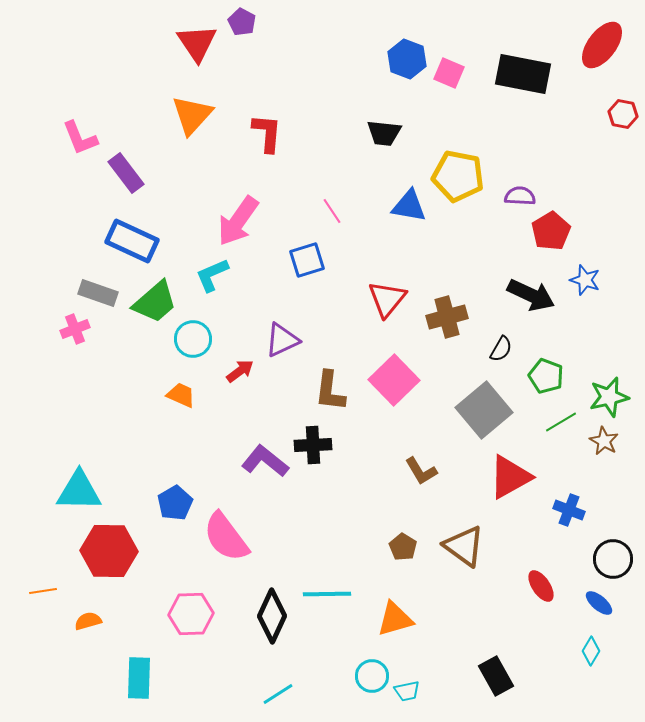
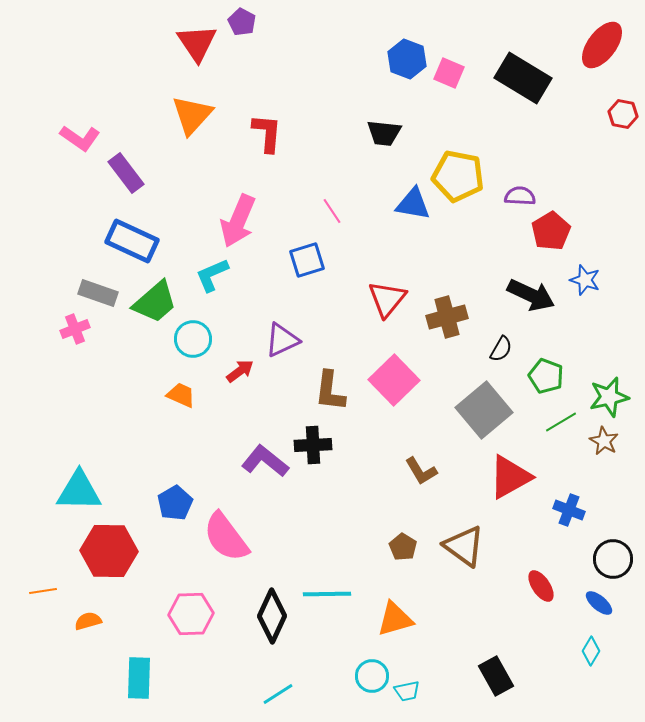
black rectangle at (523, 74): moved 4 px down; rotated 20 degrees clockwise
pink L-shape at (80, 138): rotated 33 degrees counterclockwise
blue triangle at (409, 206): moved 4 px right, 2 px up
pink arrow at (238, 221): rotated 12 degrees counterclockwise
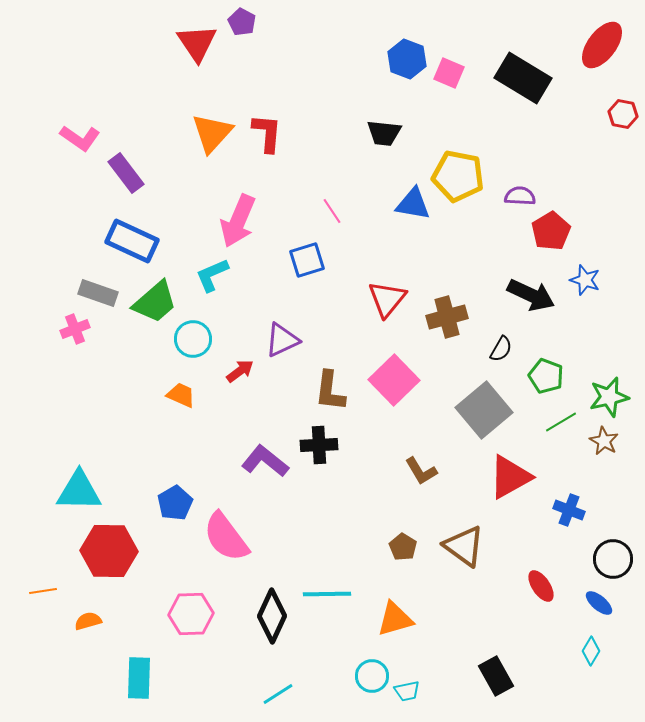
orange triangle at (192, 115): moved 20 px right, 18 px down
black cross at (313, 445): moved 6 px right
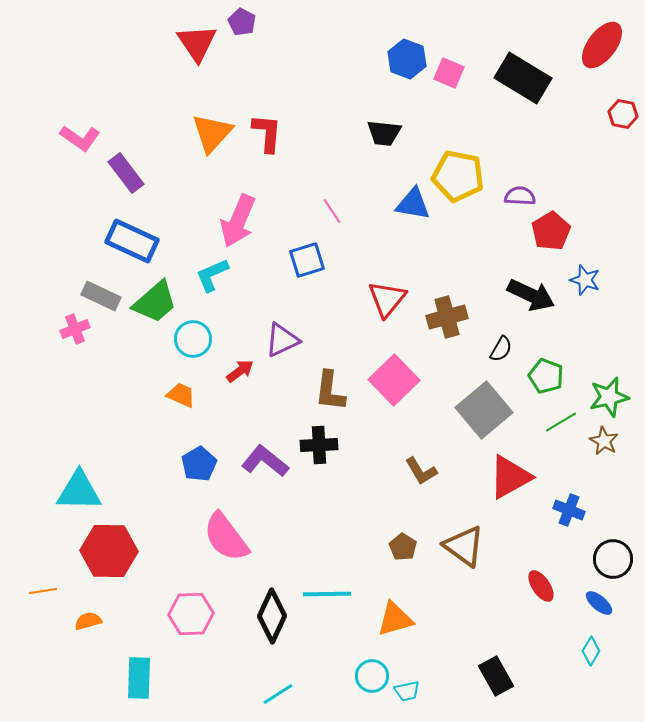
gray rectangle at (98, 293): moved 3 px right, 3 px down; rotated 6 degrees clockwise
blue pentagon at (175, 503): moved 24 px right, 39 px up
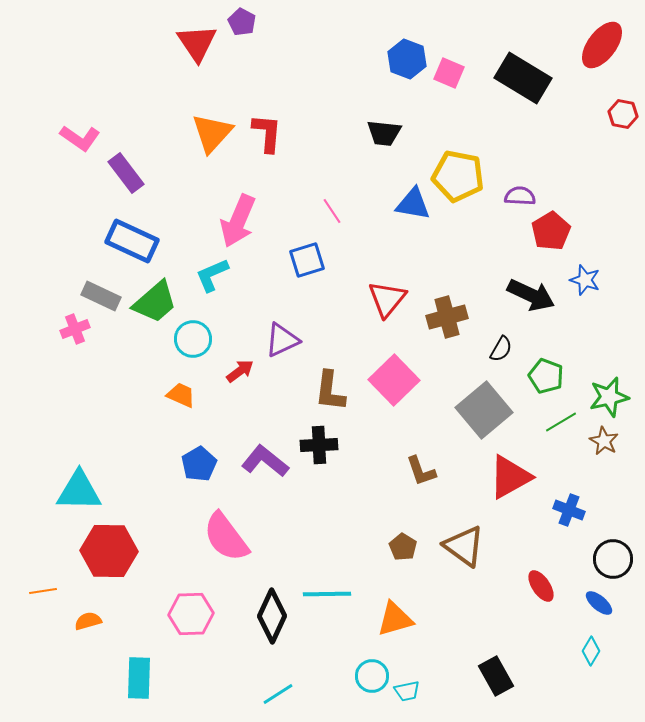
brown L-shape at (421, 471): rotated 12 degrees clockwise
